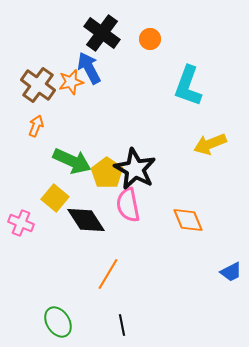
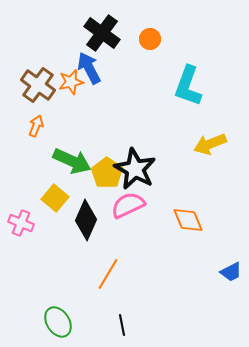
pink semicircle: rotated 76 degrees clockwise
black diamond: rotated 57 degrees clockwise
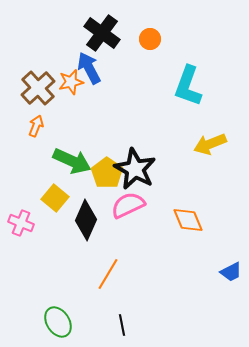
brown cross: moved 3 px down; rotated 12 degrees clockwise
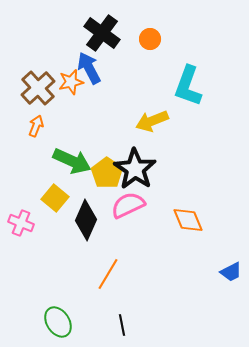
yellow arrow: moved 58 px left, 23 px up
black star: rotated 6 degrees clockwise
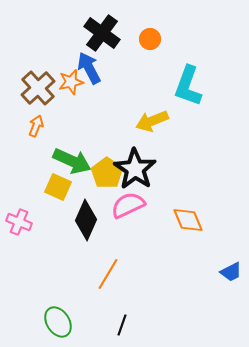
yellow square: moved 3 px right, 11 px up; rotated 16 degrees counterclockwise
pink cross: moved 2 px left, 1 px up
black line: rotated 30 degrees clockwise
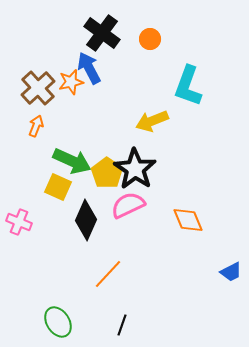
orange line: rotated 12 degrees clockwise
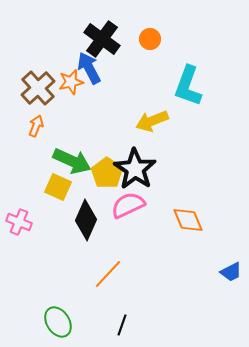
black cross: moved 6 px down
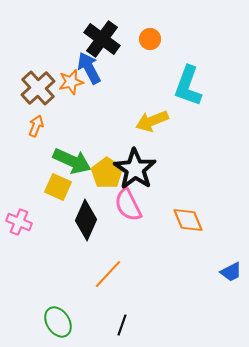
pink semicircle: rotated 92 degrees counterclockwise
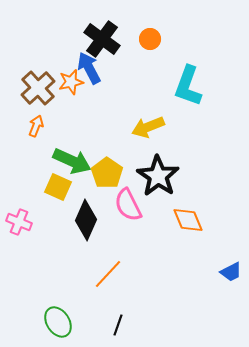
yellow arrow: moved 4 px left, 6 px down
black star: moved 23 px right, 7 px down
black line: moved 4 px left
